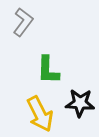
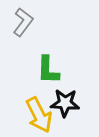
black star: moved 15 px left
yellow arrow: moved 1 px left, 1 px down
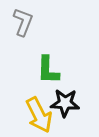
gray L-shape: rotated 16 degrees counterclockwise
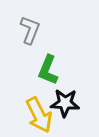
gray L-shape: moved 7 px right, 8 px down
green L-shape: rotated 20 degrees clockwise
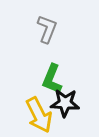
gray L-shape: moved 17 px right, 1 px up
green L-shape: moved 4 px right, 9 px down
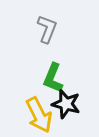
green L-shape: moved 1 px right, 1 px up
black star: moved 1 px right, 1 px down; rotated 12 degrees clockwise
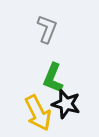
yellow arrow: moved 1 px left, 2 px up
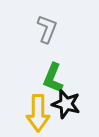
yellow arrow: rotated 27 degrees clockwise
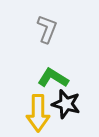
green L-shape: rotated 100 degrees clockwise
